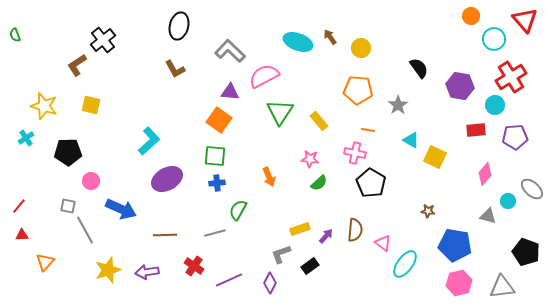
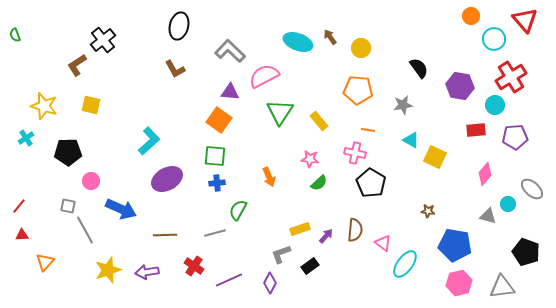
gray star at (398, 105): moved 5 px right; rotated 24 degrees clockwise
cyan circle at (508, 201): moved 3 px down
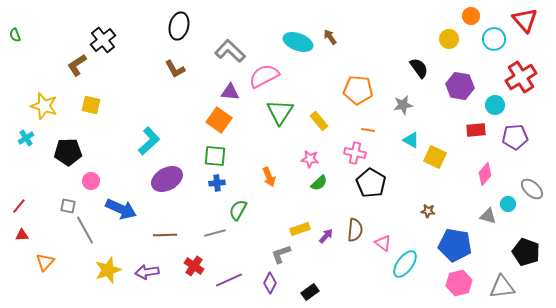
yellow circle at (361, 48): moved 88 px right, 9 px up
red cross at (511, 77): moved 10 px right
black rectangle at (310, 266): moved 26 px down
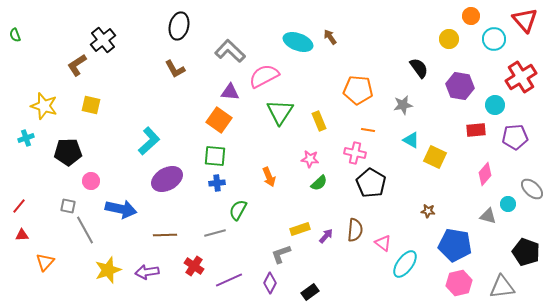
yellow rectangle at (319, 121): rotated 18 degrees clockwise
cyan cross at (26, 138): rotated 14 degrees clockwise
blue arrow at (121, 209): rotated 12 degrees counterclockwise
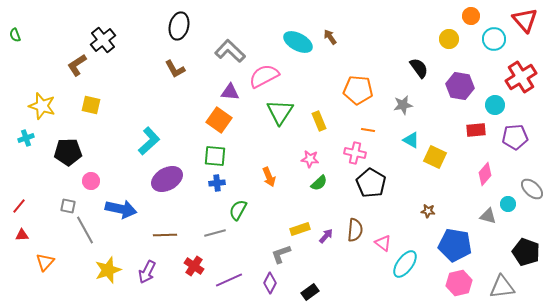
cyan ellipse at (298, 42): rotated 8 degrees clockwise
yellow star at (44, 106): moved 2 px left
purple arrow at (147, 272): rotated 55 degrees counterclockwise
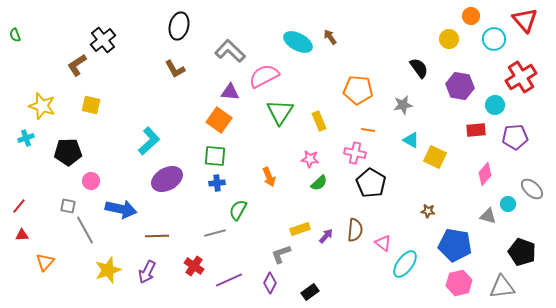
brown line at (165, 235): moved 8 px left, 1 px down
black pentagon at (526, 252): moved 4 px left
